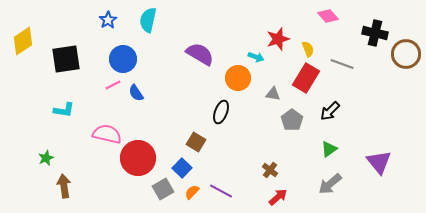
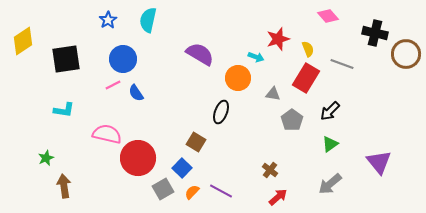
green triangle: moved 1 px right, 5 px up
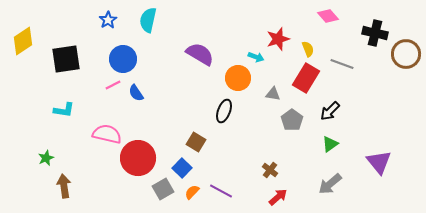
black ellipse: moved 3 px right, 1 px up
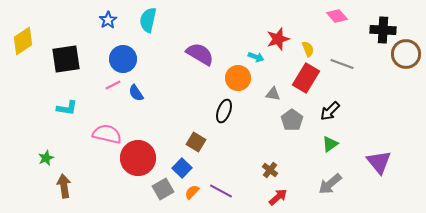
pink diamond: moved 9 px right
black cross: moved 8 px right, 3 px up; rotated 10 degrees counterclockwise
cyan L-shape: moved 3 px right, 2 px up
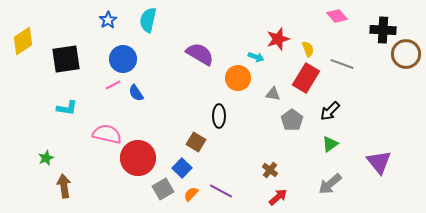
black ellipse: moved 5 px left, 5 px down; rotated 20 degrees counterclockwise
orange semicircle: moved 1 px left, 2 px down
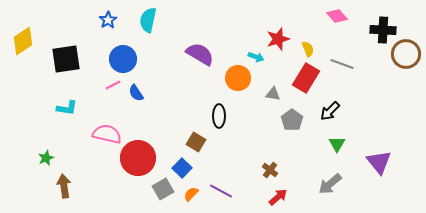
green triangle: moved 7 px right; rotated 24 degrees counterclockwise
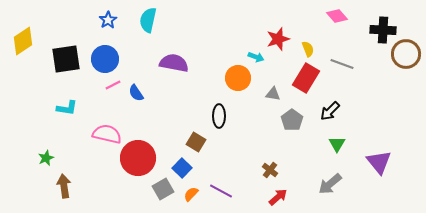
purple semicircle: moved 26 px left, 9 px down; rotated 20 degrees counterclockwise
blue circle: moved 18 px left
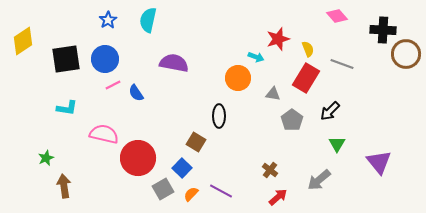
pink semicircle: moved 3 px left
gray arrow: moved 11 px left, 4 px up
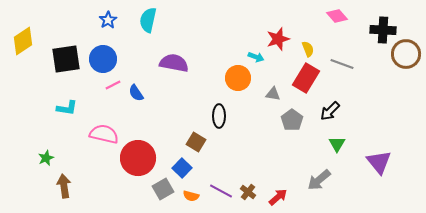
blue circle: moved 2 px left
brown cross: moved 22 px left, 22 px down
orange semicircle: moved 2 px down; rotated 119 degrees counterclockwise
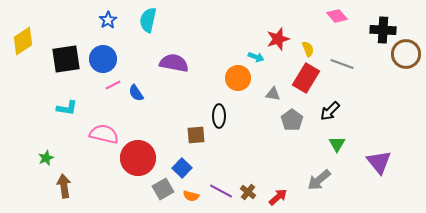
brown square: moved 7 px up; rotated 36 degrees counterclockwise
